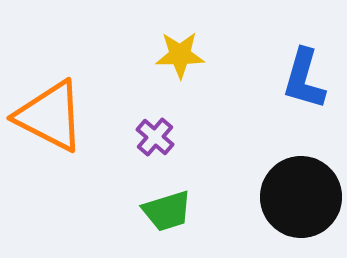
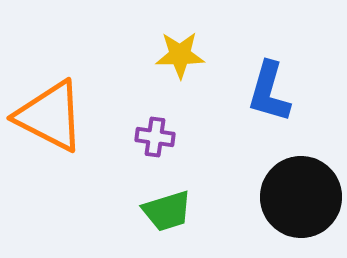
blue L-shape: moved 35 px left, 13 px down
purple cross: rotated 33 degrees counterclockwise
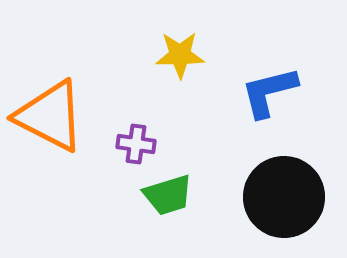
blue L-shape: rotated 60 degrees clockwise
purple cross: moved 19 px left, 7 px down
black circle: moved 17 px left
green trapezoid: moved 1 px right, 16 px up
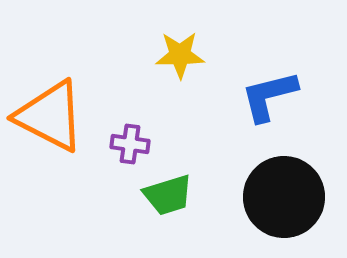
blue L-shape: moved 4 px down
purple cross: moved 6 px left
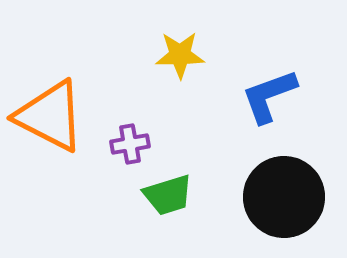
blue L-shape: rotated 6 degrees counterclockwise
purple cross: rotated 18 degrees counterclockwise
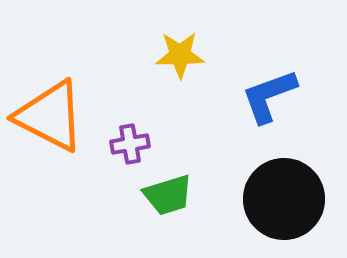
black circle: moved 2 px down
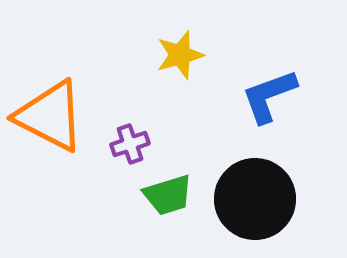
yellow star: rotated 15 degrees counterclockwise
purple cross: rotated 9 degrees counterclockwise
black circle: moved 29 px left
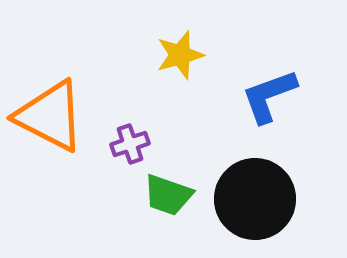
green trapezoid: rotated 36 degrees clockwise
